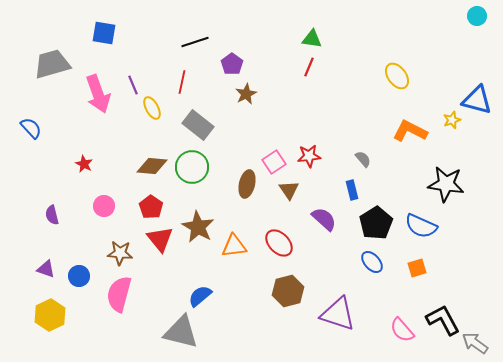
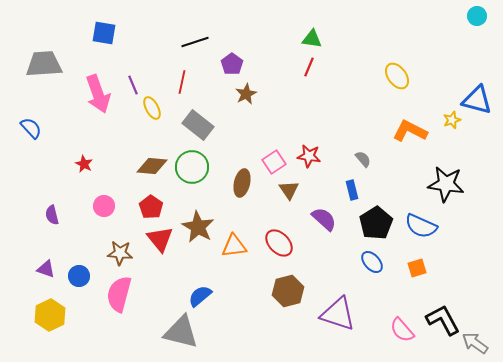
gray trapezoid at (52, 64): moved 8 px left; rotated 12 degrees clockwise
red star at (309, 156): rotated 15 degrees clockwise
brown ellipse at (247, 184): moved 5 px left, 1 px up
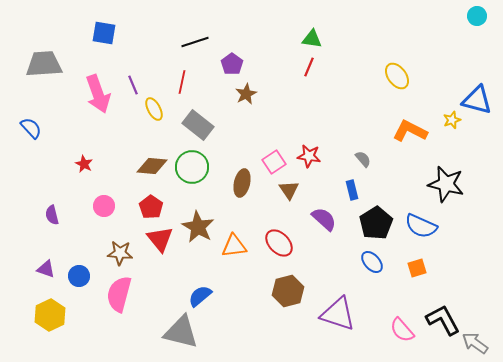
yellow ellipse at (152, 108): moved 2 px right, 1 px down
black star at (446, 184): rotated 6 degrees clockwise
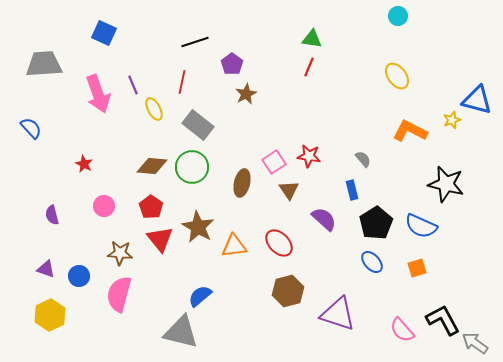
cyan circle at (477, 16): moved 79 px left
blue square at (104, 33): rotated 15 degrees clockwise
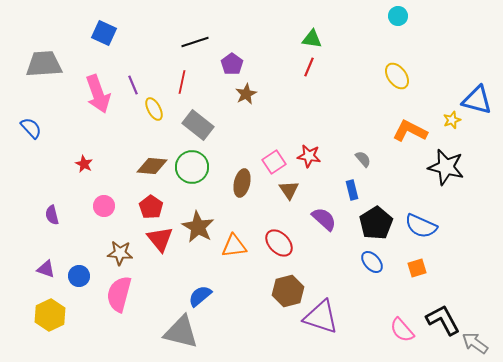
black star at (446, 184): moved 17 px up
purple triangle at (338, 314): moved 17 px left, 3 px down
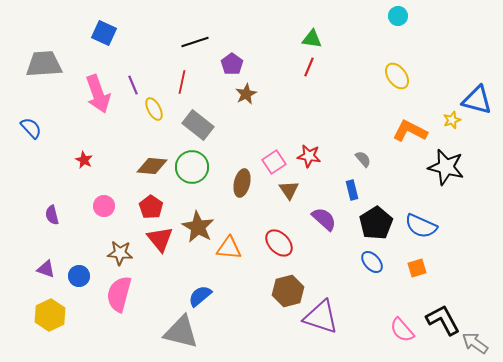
red star at (84, 164): moved 4 px up
orange triangle at (234, 246): moved 5 px left, 2 px down; rotated 12 degrees clockwise
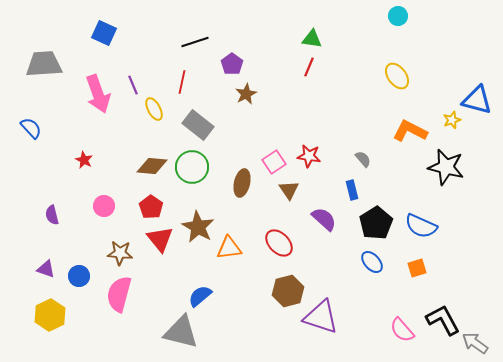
orange triangle at (229, 248): rotated 12 degrees counterclockwise
